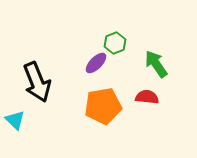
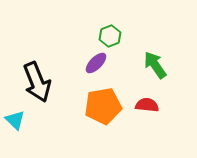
green hexagon: moved 5 px left, 7 px up
green arrow: moved 1 px left, 1 px down
red semicircle: moved 8 px down
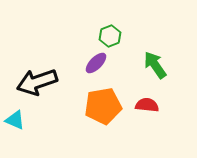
black arrow: rotated 93 degrees clockwise
cyan triangle: rotated 20 degrees counterclockwise
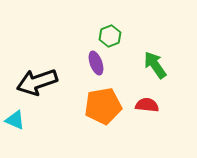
purple ellipse: rotated 65 degrees counterclockwise
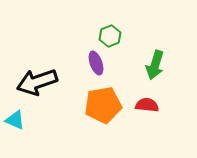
green arrow: rotated 128 degrees counterclockwise
orange pentagon: moved 1 px up
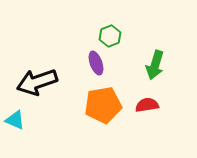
red semicircle: rotated 15 degrees counterclockwise
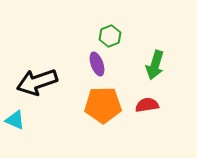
purple ellipse: moved 1 px right, 1 px down
orange pentagon: rotated 9 degrees clockwise
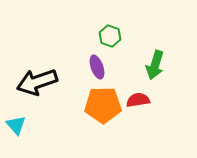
green hexagon: rotated 20 degrees counterclockwise
purple ellipse: moved 3 px down
red semicircle: moved 9 px left, 5 px up
cyan triangle: moved 1 px right, 5 px down; rotated 25 degrees clockwise
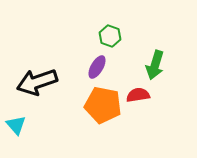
purple ellipse: rotated 50 degrees clockwise
red semicircle: moved 5 px up
orange pentagon: rotated 12 degrees clockwise
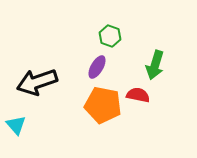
red semicircle: rotated 20 degrees clockwise
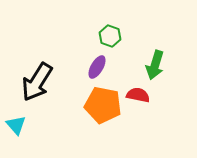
black arrow: rotated 39 degrees counterclockwise
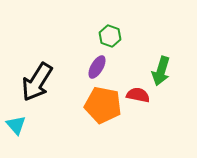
green arrow: moved 6 px right, 6 px down
